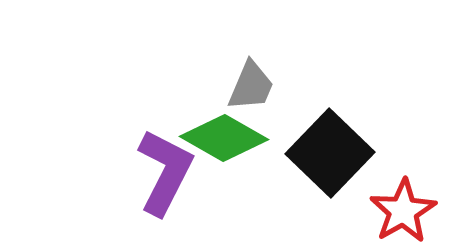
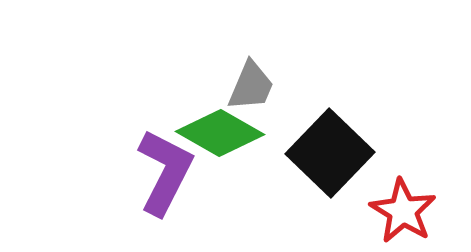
green diamond: moved 4 px left, 5 px up
red star: rotated 10 degrees counterclockwise
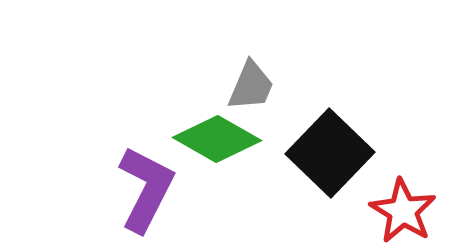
green diamond: moved 3 px left, 6 px down
purple L-shape: moved 19 px left, 17 px down
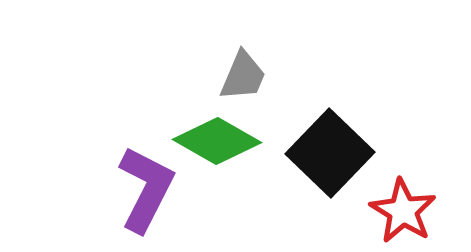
gray trapezoid: moved 8 px left, 10 px up
green diamond: moved 2 px down
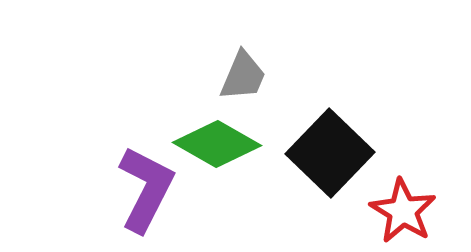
green diamond: moved 3 px down
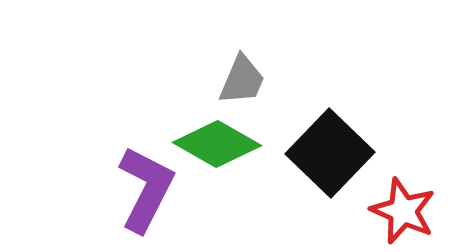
gray trapezoid: moved 1 px left, 4 px down
red star: rotated 8 degrees counterclockwise
